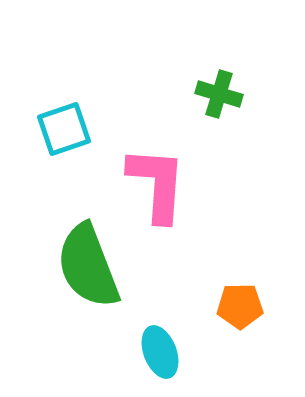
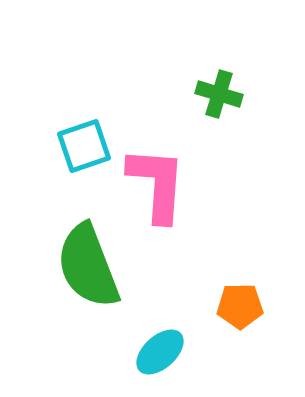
cyan square: moved 20 px right, 17 px down
cyan ellipse: rotated 69 degrees clockwise
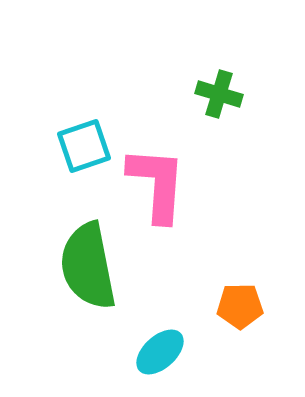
green semicircle: rotated 10 degrees clockwise
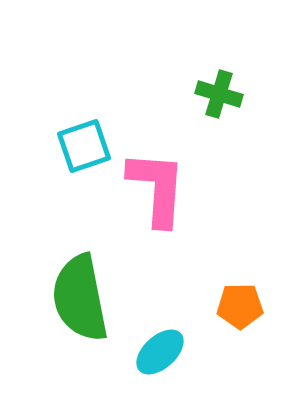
pink L-shape: moved 4 px down
green semicircle: moved 8 px left, 32 px down
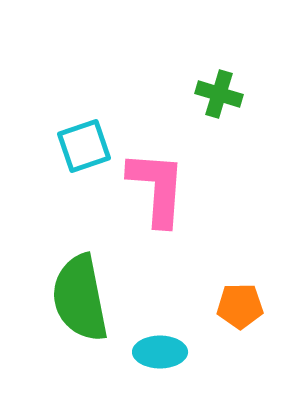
cyan ellipse: rotated 42 degrees clockwise
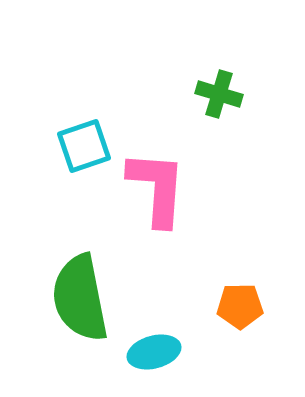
cyan ellipse: moved 6 px left; rotated 15 degrees counterclockwise
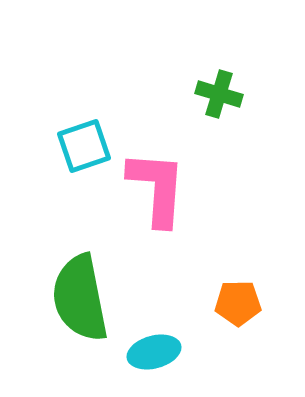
orange pentagon: moved 2 px left, 3 px up
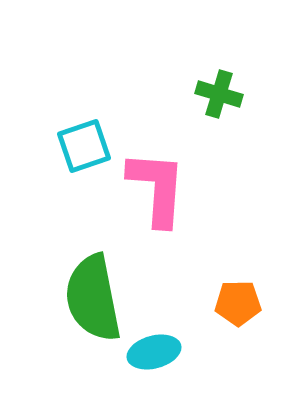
green semicircle: moved 13 px right
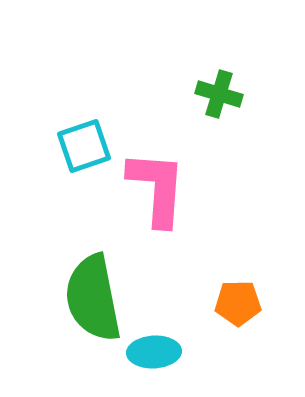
cyan ellipse: rotated 12 degrees clockwise
